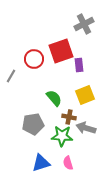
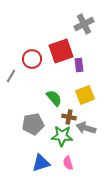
red circle: moved 2 px left
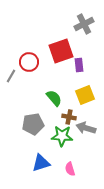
red circle: moved 3 px left, 3 px down
pink semicircle: moved 2 px right, 6 px down
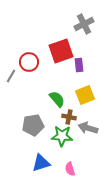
green semicircle: moved 3 px right, 1 px down
gray pentagon: moved 1 px down
gray arrow: moved 2 px right
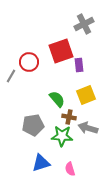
yellow square: moved 1 px right
